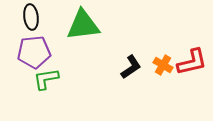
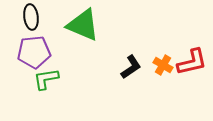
green triangle: rotated 30 degrees clockwise
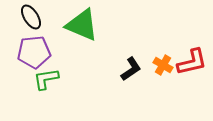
black ellipse: rotated 25 degrees counterclockwise
green triangle: moved 1 px left
black L-shape: moved 2 px down
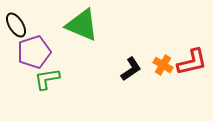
black ellipse: moved 15 px left, 8 px down
purple pentagon: rotated 12 degrees counterclockwise
green L-shape: moved 1 px right
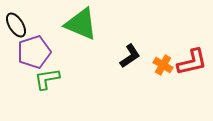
green triangle: moved 1 px left, 1 px up
black L-shape: moved 1 px left, 13 px up
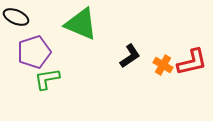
black ellipse: moved 8 px up; rotated 35 degrees counterclockwise
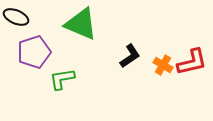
green L-shape: moved 15 px right
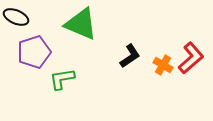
red L-shape: moved 1 px left, 4 px up; rotated 28 degrees counterclockwise
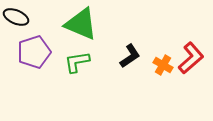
green L-shape: moved 15 px right, 17 px up
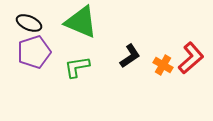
black ellipse: moved 13 px right, 6 px down
green triangle: moved 2 px up
green L-shape: moved 5 px down
